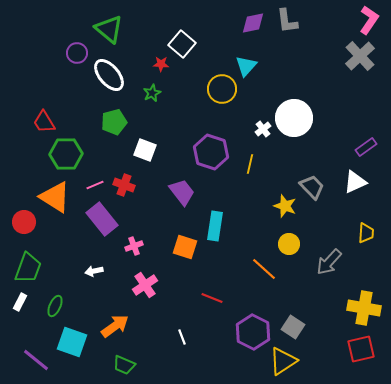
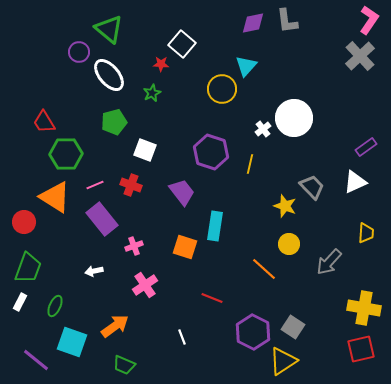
purple circle at (77, 53): moved 2 px right, 1 px up
red cross at (124, 185): moved 7 px right
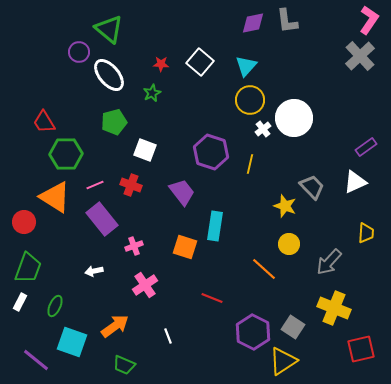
white square at (182, 44): moved 18 px right, 18 px down
yellow circle at (222, 89): moved 28 px right, 11 px down
yellow cross at (364, 308): moved 30 px left; rotated 12 degrees clockwise
white line at (182, 337): moved 14 px left, 1 px up
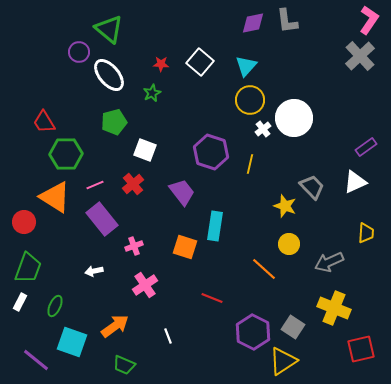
red cross at (131, 185): moved 2 px right, 1 px up; rotated 30 degrees clockwise
gray arrow at (329, 262): rotated 24 degrees clockwise
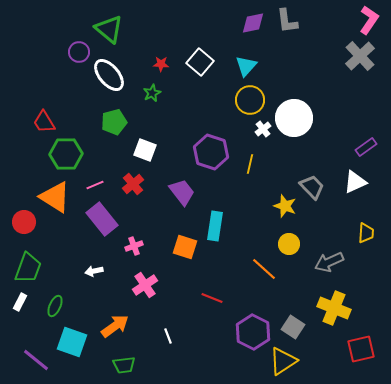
green trapezoid at (124, 365): rotated 30 degrees counterclockwise
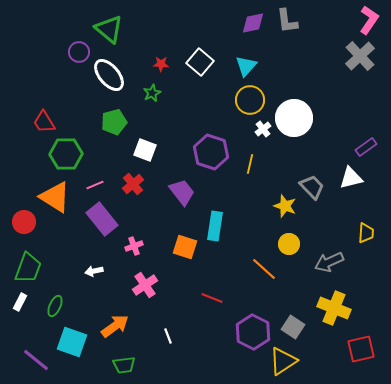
white triangle at (355, 182): moved 4 px left, 4 px up; rotated 10 degrees clockwise
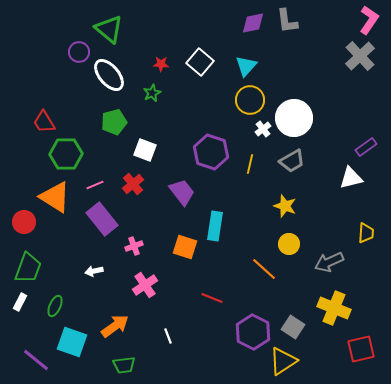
gray trapezoid at (312, 187): moved 20 px left, 26 px up; rotated 104 degrees clockwise
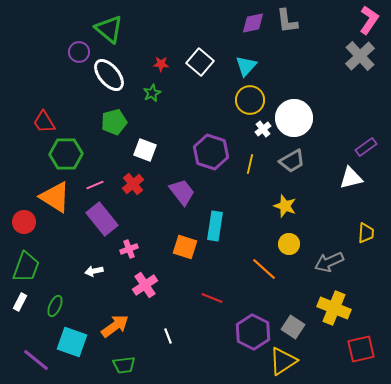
pink cross at (134, 246): moved 5 px left, 3 px down
green trapezoid at (28, 268): moved 2 px left, 1 px up
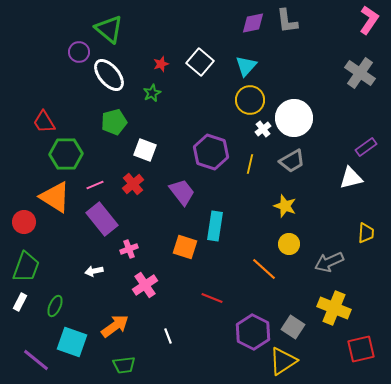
gray cross at (360, 56): moved 17 px down; rotated 12 degrees counterclockwise
red star at (161, 64): rotated 21 degrees counterclockwise
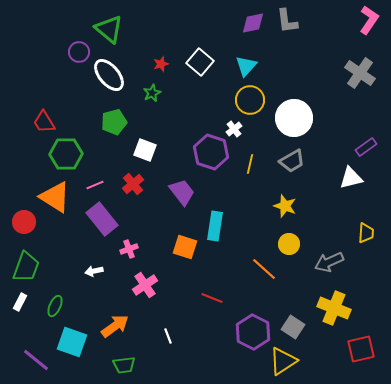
white cross at (263, 129): moved 29 px left
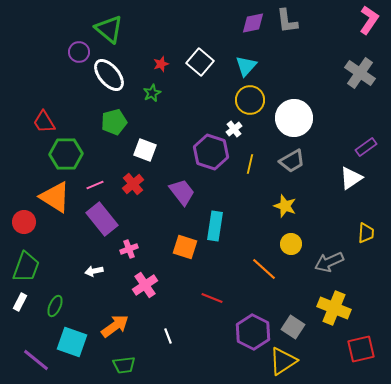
white triangle at (351, 178): rotated 20 degrees counterclockwise
yellow circle at (289, 244): moved 2 px right
